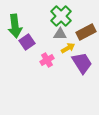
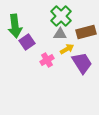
brown rectangle: rotated 12 degrees clockwise
yellow arrow: moved 1 px left, 1 px down
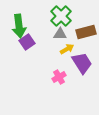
green arrow: moved 4 px right
pink cross: moved 12 px right, 17 px down
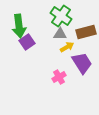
green cross: rotated 10 degrees counterclockwise
yellow arrow: moved 2 px up
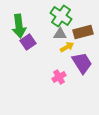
brown rectangle: moved 3 px left
purple square: moved 1 px right
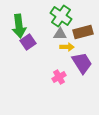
yellow arrow: rotated 32 degrees clockwise
